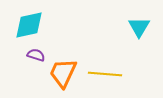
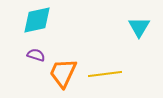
cyan diamond: moved 8 px right, 5 px up
yellow line: rotated 12 degrees counterclockwise
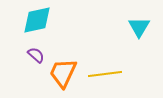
purple semicircle: rotated 24 degrees clockwise
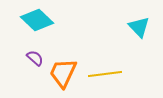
cyan diamond: rotated 56 degrees clockwise
cyan triangle: rotated 15 degrees counterclockwise
purple semicircle: moved 1 px left, 3 px down
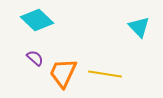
yellow line: rotated 16 degrees clockwise
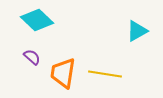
cyan triangle: moved 2 px left, 4 px down; rotated 45 degrees clockwise
purple semicircle: moved 3 px left, 1 px up
orange trapezoid: rotated 16 degrees counterclockwise
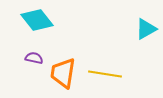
cyan diamond: rotated 8 degrees clockwise
cyan triangle: moved 9 px right, 2 px up
purple semicircle: moved 2 px right, 1 px down; rotated 30 degrees counterclockwise
